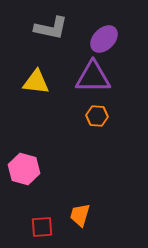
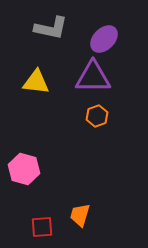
orange hexagon: rotated 25 degrees counterclockwise
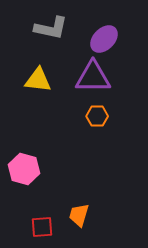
yellow triangle: moved 2 px right, 2 px up
orange hexagon: rotated 20 degrees clockwise
orange trapezoid: moved 1 px left
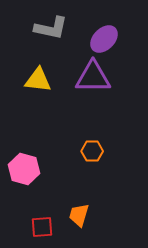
orange hexagon: moved 5 px left, 35 px down
